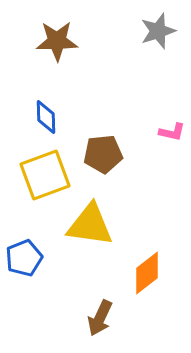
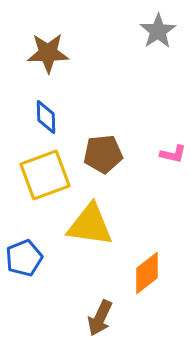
gray star: rotated 15 degrees counterclockwise
brown star: moved 9 px left, 12 px down
pink L-shape: moved 1 px right, 22 px down
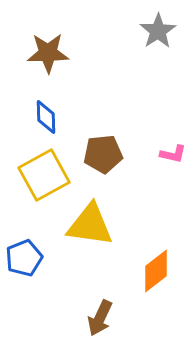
yellow square: moved 1 px left; rotated 9 degrees counterclockwise
orange diamond: moved 9 px right, 2 px up
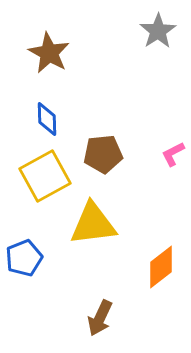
brown star: moved 1 px right; rotated 30 degrees clockwise
blue diamond: moved 1 px right, 2 px down
pink L-shape: rotated 140 degrees clockwise
yellow square: moved 1 px right, 1 px down
yellow triangle: moved 3 px right, 1 px up; rotated 15 degrees counterclockwise
orange diamond: moved 5 px right, 4 px up
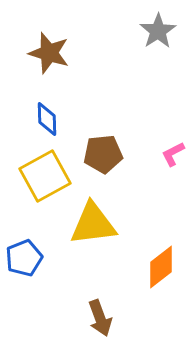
brown star: rotated 12 degrees counterclockwise
brown arrow: rotated 45 degrees counterclockwise
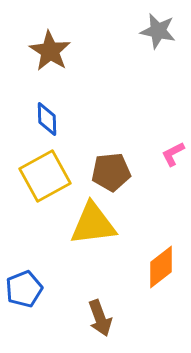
gray star: rotated 27 degrees counterclockwise
brown star: moved 1 px right, 2 px up; rotated 15 degrees clockwise
brown pentagon: moved 8 px right, 18 px down
blue pentagon: moved 31 px down
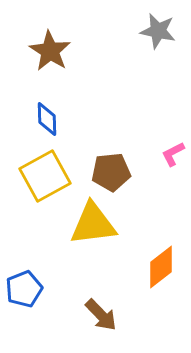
brown arrow: moved 1 px right, 3 px up; rotated 24 degrees counterclockwise
